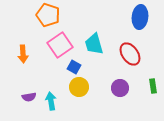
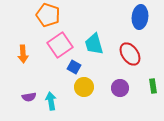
yellow circle: moved 5 px right
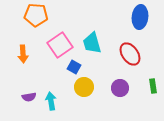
orange pentagon: moved 12 px left; rotated 15 degrees counterclockwise
cyan trapezoid: moved 2 px left, 1 px up
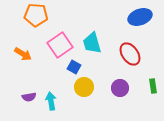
blue ellipse: rotated 65 degrees clockwise
orange arrow: rotated 54 degrees counterclockwise
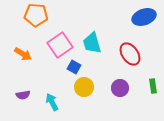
blue ellipse: moved 4 px right
purple semicircle: moved 6 px left, 2 px up
cyan arrow: moved 1 px right, 1 px down; rotated 18 degrees counterclockwise
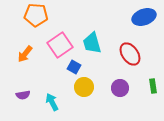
orange arrow: moved 2 px right; rotated 96 degrees clockwise
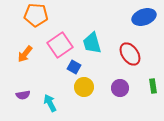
cyan arrow: moved 2 px left, 1 px down
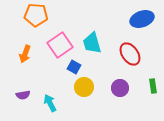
blue ellipse: moved 2 px left, 2 px down
orange arrow: rotated 18 degrees counterclockwise
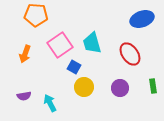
purple semicircle: moved 1 px right, 1 px down
